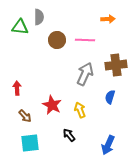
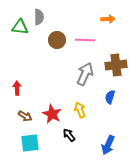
red star: moved 9 px down
brown arrow: rotated 16 degrees counterclockwise
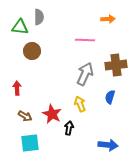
brown circle: moved 25 px left, 11 px down
yellow arrow: moved 6 px up
black arrow: moved 7 px up; rotated 48 degrees clockwise
blue arrow: rotated 108 degrees counterclockwise
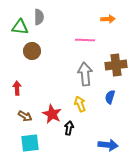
gray arrow: rotated 30 degrees counterclockwise
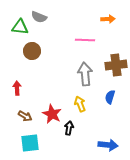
gray semicircle: rotated 112 degrees clockwise
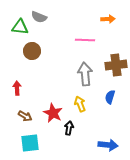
red star: moved 1 px right, 1 px up
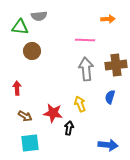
gray semicircle: moved 1 px up; rotated 28 degrees counterclockwise
gray arrow: moved 1 px right, 5 px up
red star: rotated 18 degrees counterclockwise
